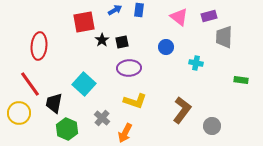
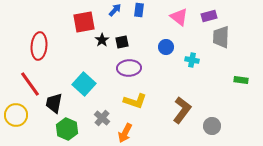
blue arrow: rotated 16 degrees counterclockwise
gray trapezoid: moved 3 px left
cyan cross: moved 4 px left, 3 px up
yellow circle: moved 3 px left, 2 px down
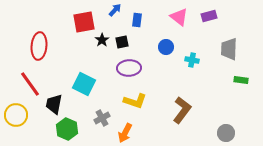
blue rectangle: moved 2 px left, 10 px down
gray trapezoid: moved 8 px right, 12 px down
cyan square: rotated 15 degrees counterclockwise
black trapezoid: moved 1 px down
gray cross: rotated 21 degrees clockwise
gray circle: moved 14 px right, 7 px down
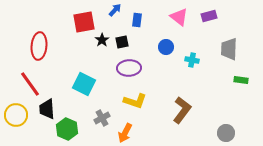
black trapezoid: moved 7 px left, 5 px down; rotated 15 degrees counterclockwise
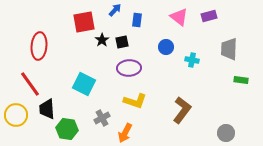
green hexagon: rotated 15 degrees counterclockwise
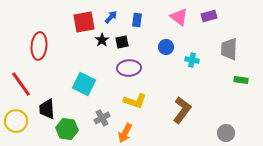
blue arrow: moved 4 px left, 7 px down
red line: moved 9 px left
yellow circle: moved 6 px down
